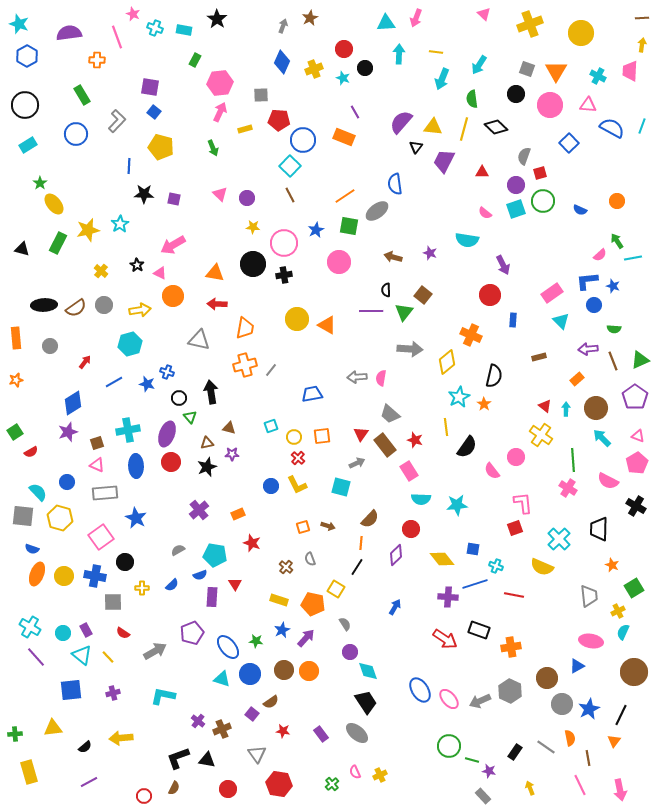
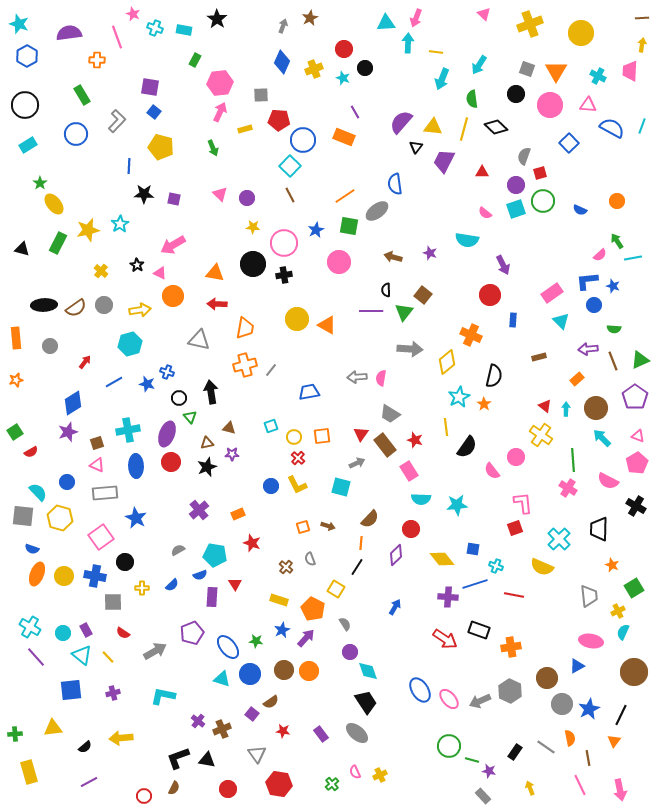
cyan arrow at (399, 54): moved 9 px right, 11 px up
blue trapezoid at (312, 394): moved 3 px left, 2 px up
gray trapezoid at (390, 414): rotated 10 degrees counterclockwise
orange pentagon at (313, 604): moved 5 px down; rotated 15 degrees clockwise
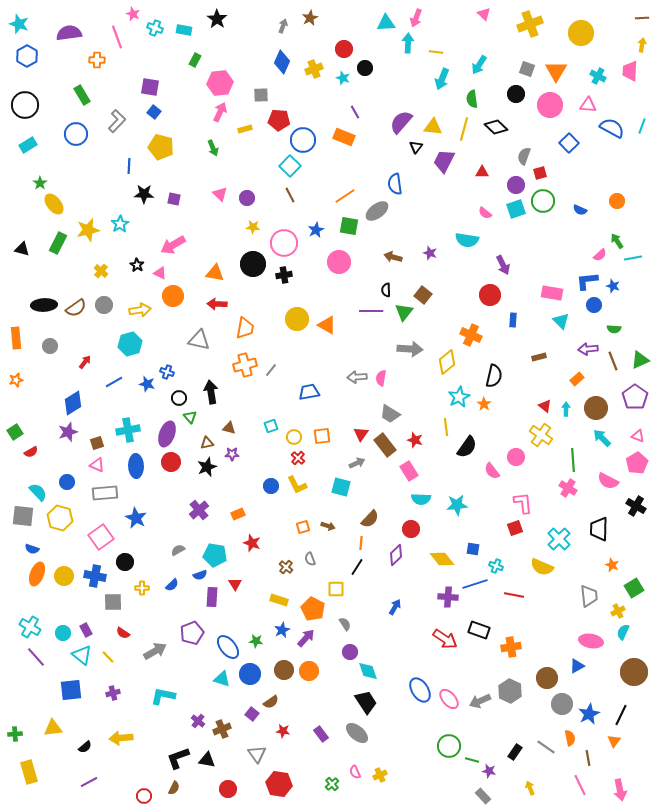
pink rectangle at (552, 293): rotated 45 degrees clockwise
yellow square at (336, 589): rotated 30 degrees counterclockwise
blue star at (589, 709): moved 5 px down
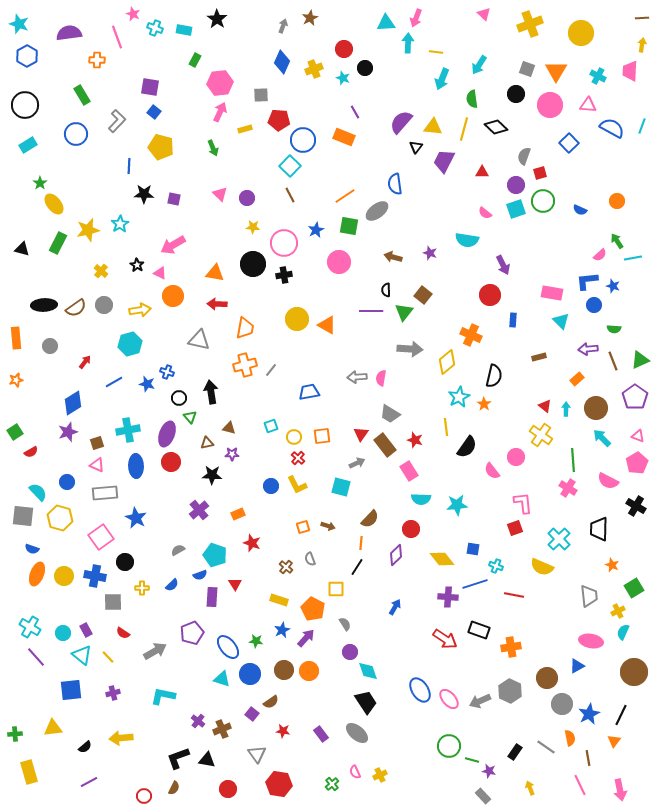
black star at (207, 467): moved 5 px right, 8 px down; rotated 24 degrees clockwise
cyan pentagon at (215, 555): rotated 10 degrees clockwise
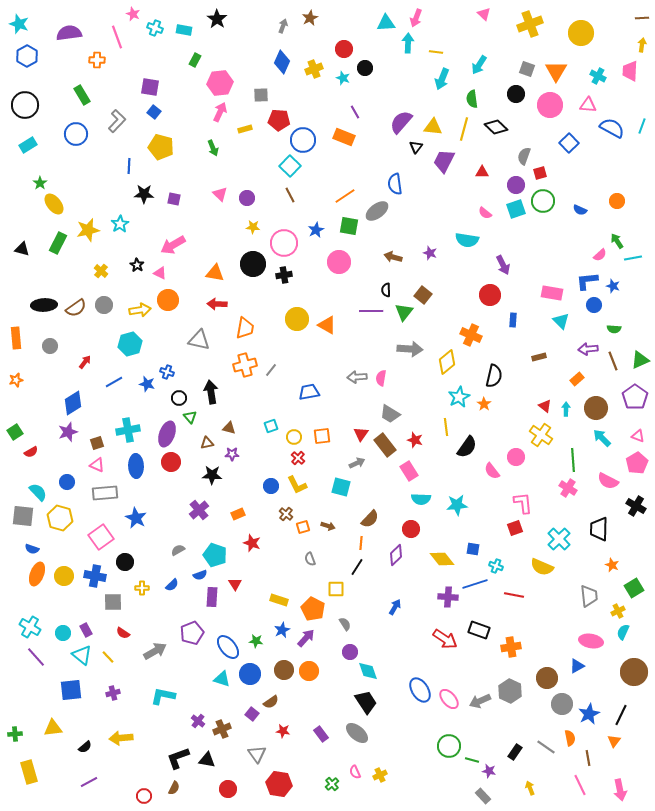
orange circle at (173, 296): moved 5 px left, 4 px down
brown cross at (286, 567): moved 53 px up
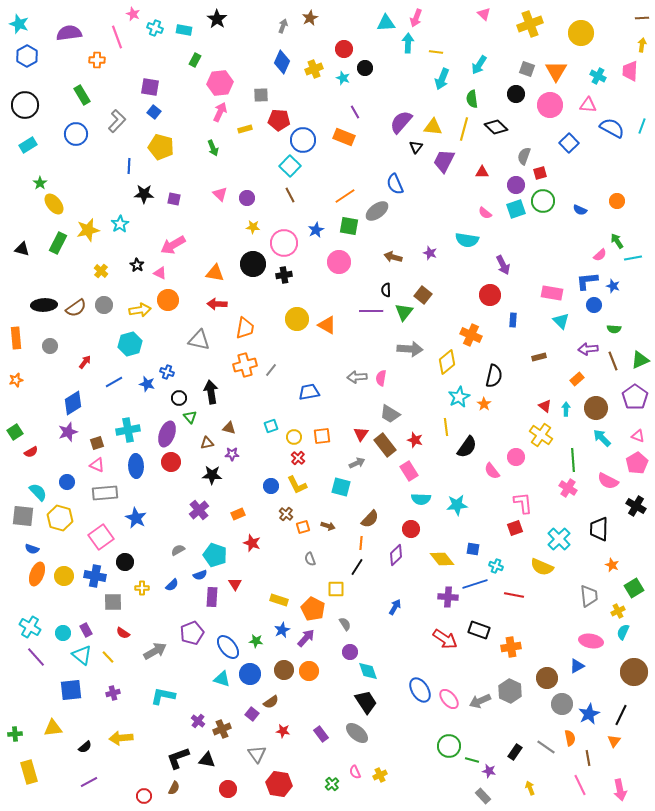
blue semicircle at (395, 184): rotated 15 degrees counterclockwise
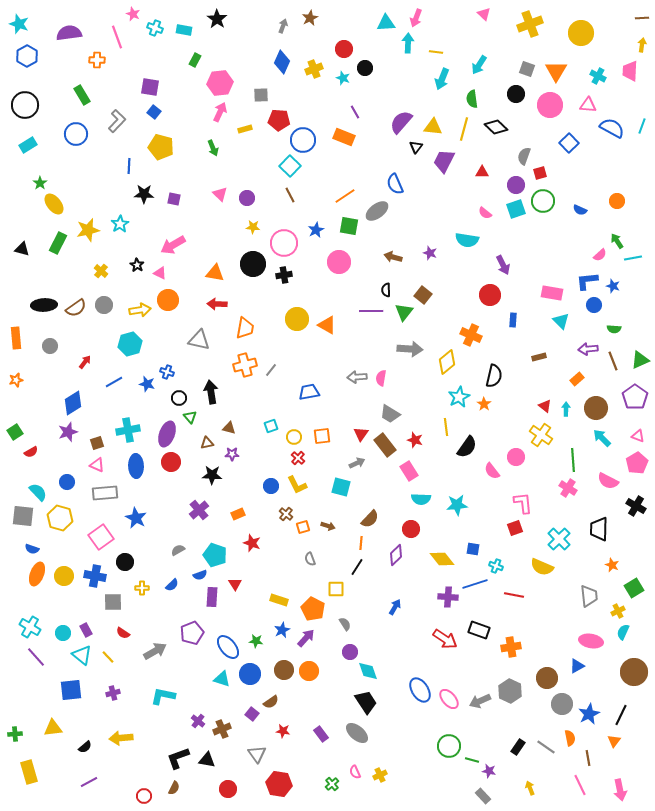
black rectangle at (515, 752): moved 3 px right, 5 px up
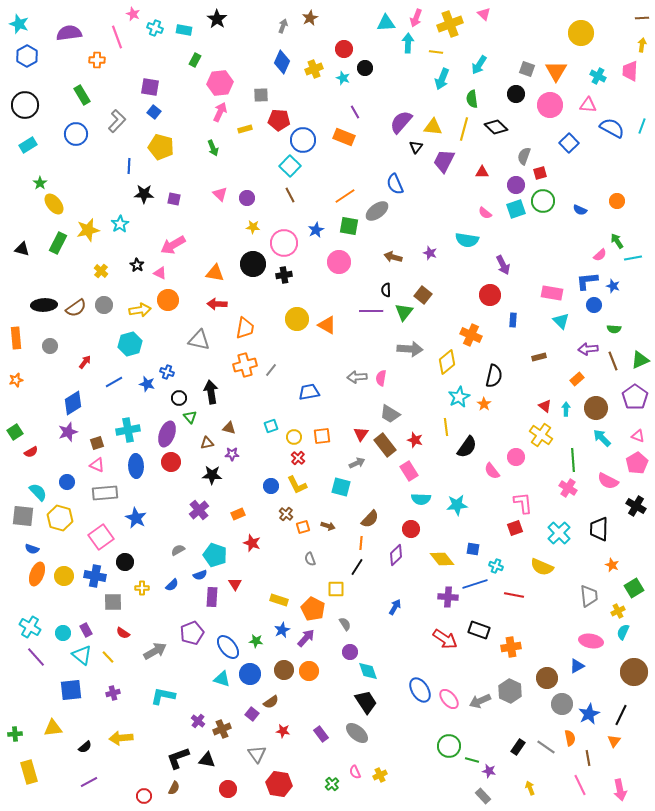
yellow cross at (530, 24): moved 80 px left
cyan cross at (559, 539): moved 6 px up
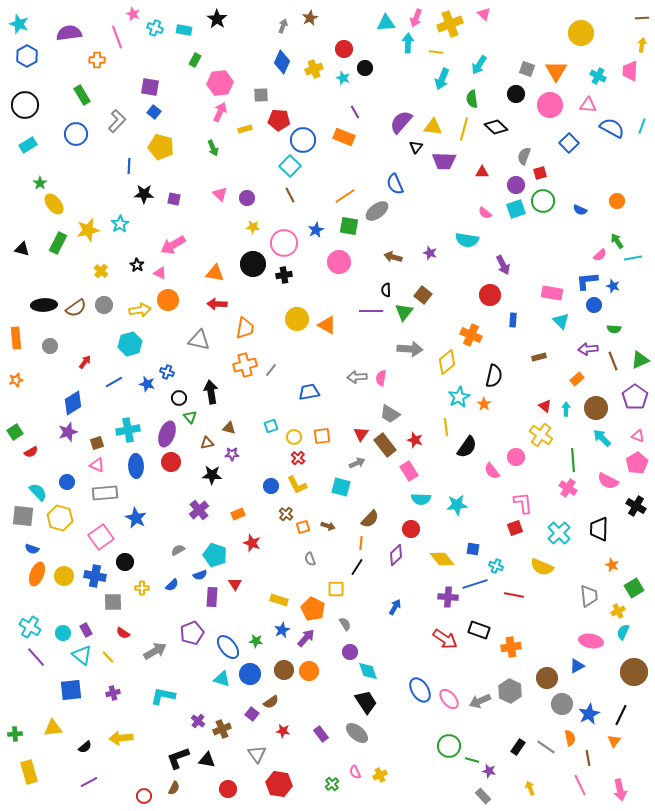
purple trapezoid at (444, 161): rotated 115 degrees counterclockwise
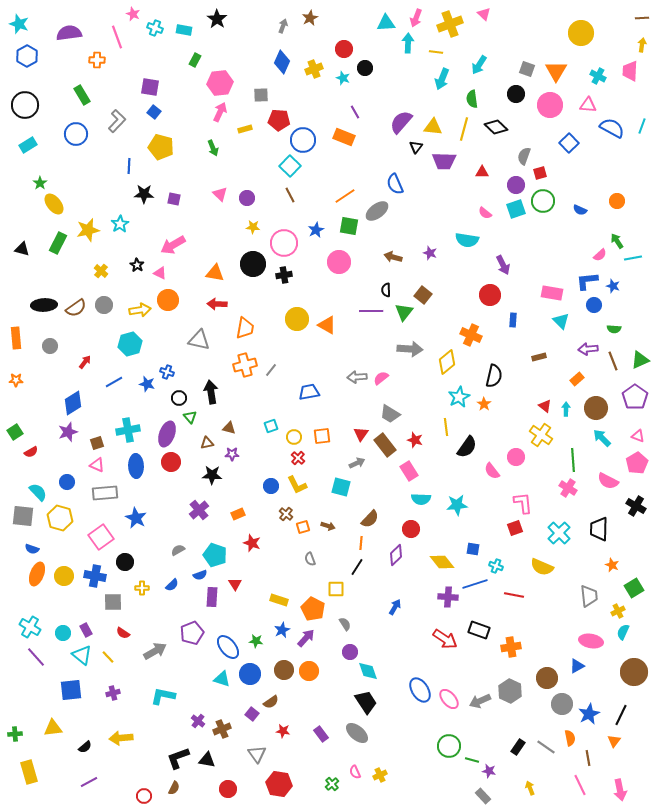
pink semicircle at (381, 378): rotated 42 degrees clockwise
orange star at (16, 380): rotated 16 degrees clockwise
yellow diamond at (442, 559): moved 3 px down
